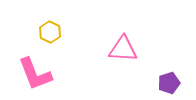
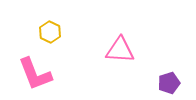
pink triangle: moved 3 px left, 1 px down
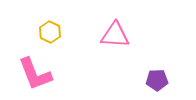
pink triangle: moved 5 px left, 15 px up
purple pentagon: moved 12 px left, 3 px up; rotated 15 degrees clockwise
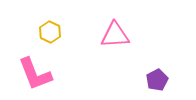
pink triangle: rotated 8 degrees counterclockwise
purple pentagon: rotated 25 degrees counterclockwise
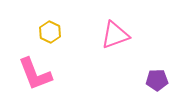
pink triangle: rotated 16 degrees counterclockwise
purple pentagon: rotated 25 degrees clockwise
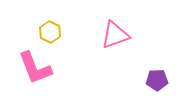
pink L-shape: moved 6 px up
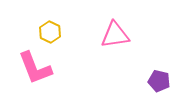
pink triangle: rotated 12 degrees clockwise
purple pentagon: moved 2 px right, 1 px down; rotated 15 degrees clockwise
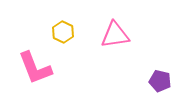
yellow hexagon: moved 13 px right
purple pentagon: moved 1 px right
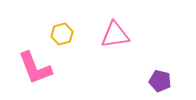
yellow hexagon: moved 1 px left, 2 px down; rotated 20 degrees clockwise
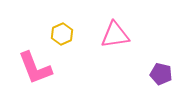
yellow hexagon: rotated 10 degrees counterclockwise
purple pentagon: moved 1 px right, 7 px up
